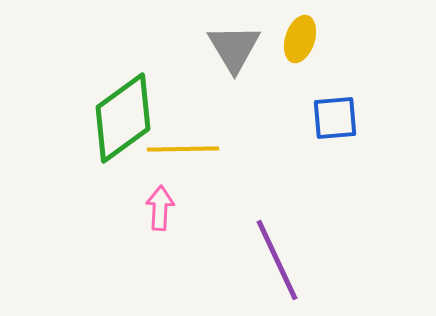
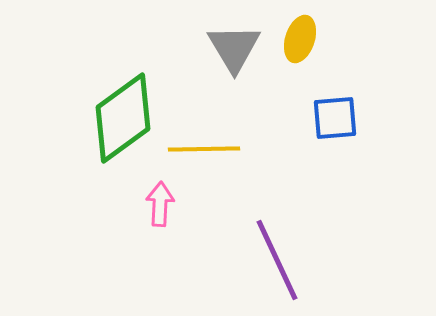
yellow line: moved 21 px right
pink arrow: moved 4 px up
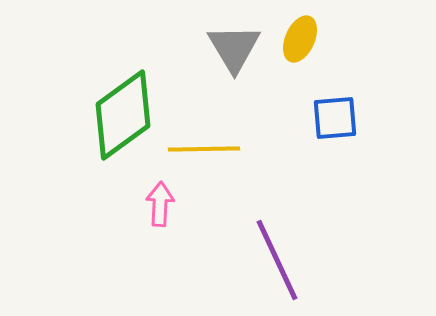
yellow ellipse: rotated 6 degrees clockwise
green diamond: moved 3 px up
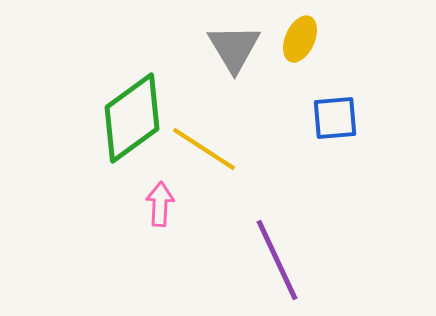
green diamond: moved 9 px right, 3 px down
yellow line: rotated 34 degrees clockwise
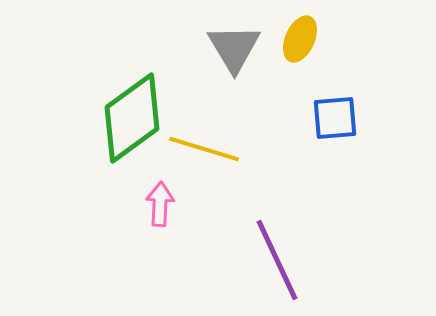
yellow line: rotated 16 degrees counterclockwise
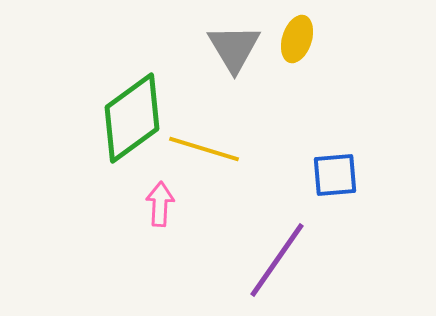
yellow ellipse: moved 3 px left; rotated 6 degrees counterclockwise
blue square: moved 57 px down
purple line: rotated 60 degrees clockwise
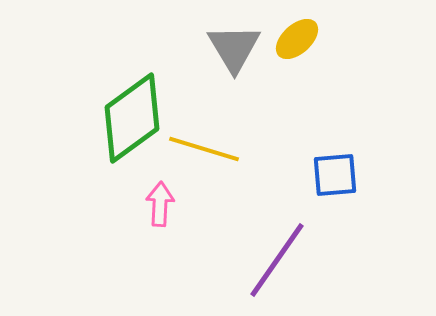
yellow ellipse: rotated 30 degrees clockwise
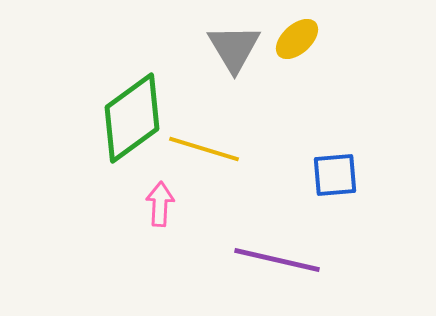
purple line: rotated 68 degrees clockwise
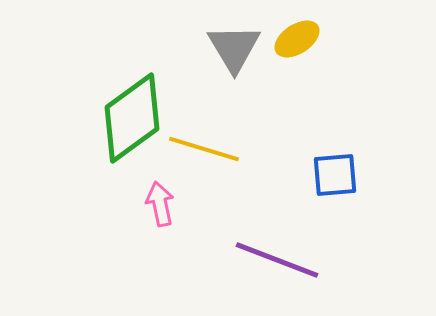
yellow ellipse: rotated 9 degrees clockwise
pink arrow: rotated 15 degrees counterclockwise
purple line: rotated 8 degrees clockwise
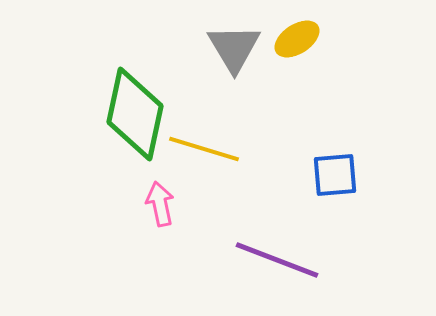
green diamond: moved 3 px right, 4 px up; rotated 42 degrees counterclockwise
